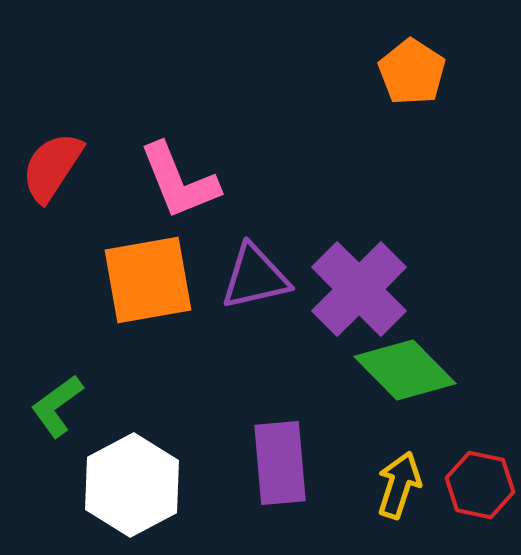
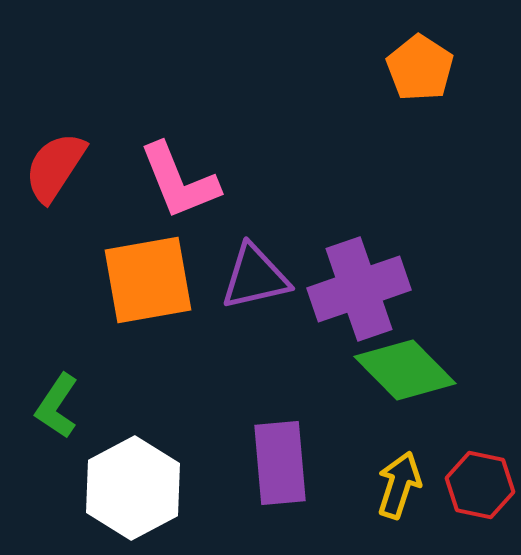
orange pentagon: moved 8 px right, 4 px up
red semicircle: moved 3 px right
purple cross: rotated 26 degrees clockwise
green L-shape: rotated 20 degrees counterclockwise
white hexagon: moved 1 px right, 3 px down
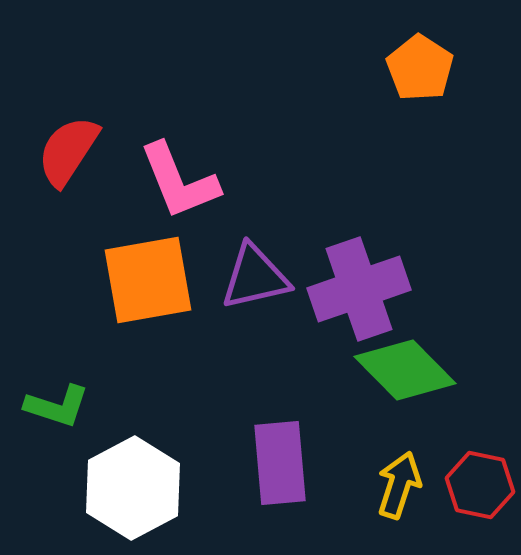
red semicircle: moved 13 px right, 16 px up
green L-shape: rotated 106 degrees counterclockwise
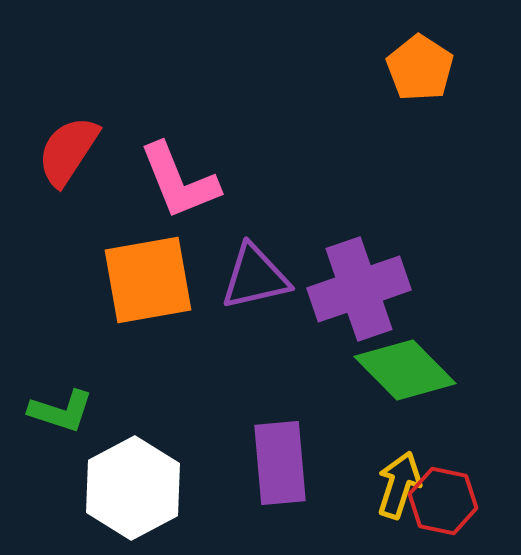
green L-shape: moved 4 px right, 5 px down
red hexagon: moved 37 px left, 16 px down
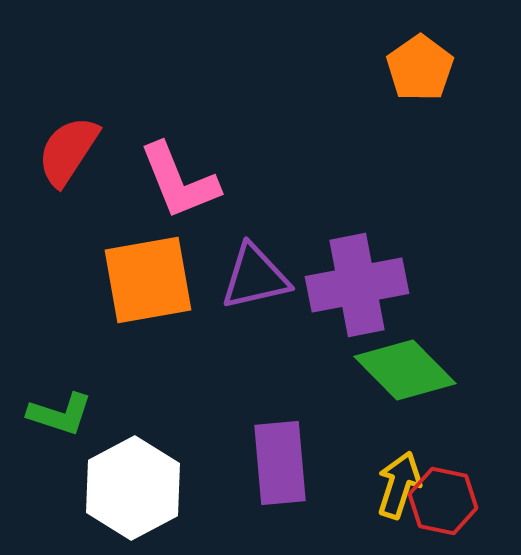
orange pentagon: rotated 4 degrees clockwise
purple cross: moved 2 px left, 4 px up; rotated 8 degrees clockwise
green L-shape: moved 1 px left, 3 px down
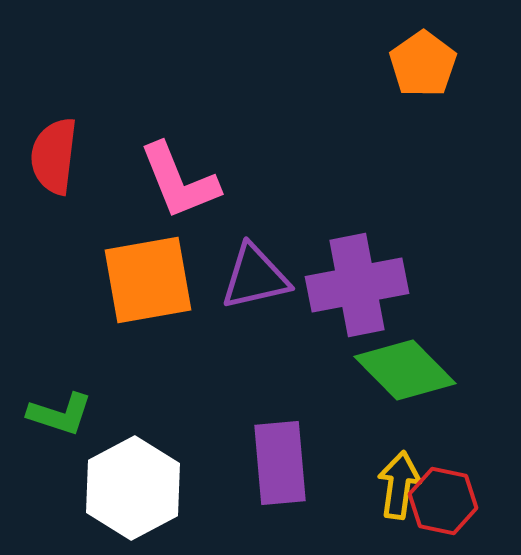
orange pentagon: moved 3 px right, 4 px up
red semicircle: moved 14 px left, 5 px down; rotated 26 degrees counterclockwise
yellow arrow: rotated 10 degrees counterclockwise
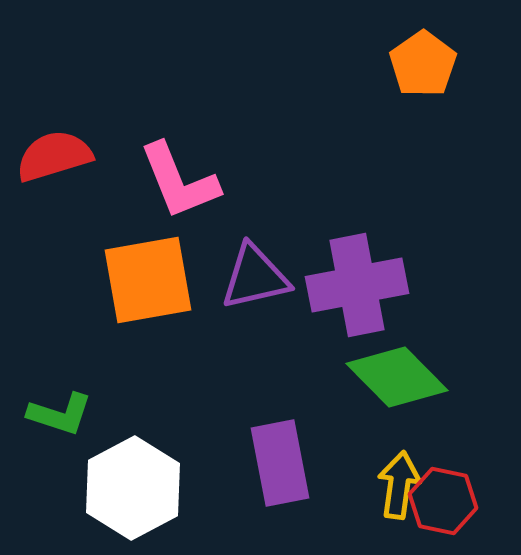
red semicircle: rotated 66 degrees clockwise
green diamond: moved 8 px left, 7 px down
purple rectangle: rotated 6 degrees counterclockwise
